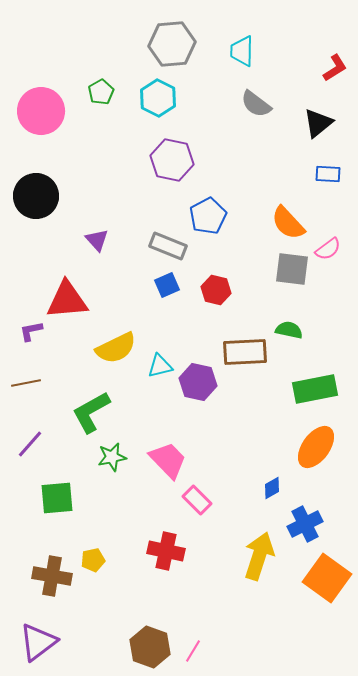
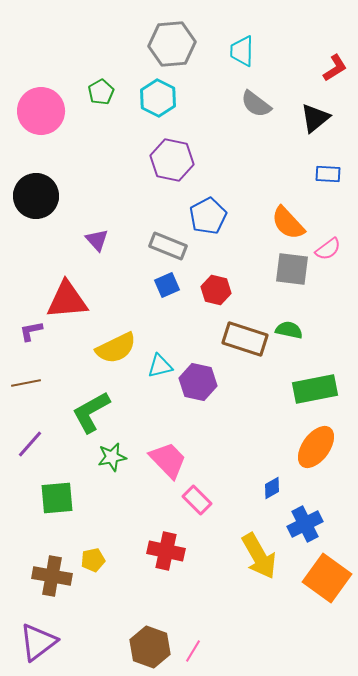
black triangle at (318, 123): moved 3 px left, 5 px up
brown rectangle at (245, 352): moved 13 px up; rotated 21 degrees clockwise
yellow arrow at (259, 556): rotated 132 degrees clockwise
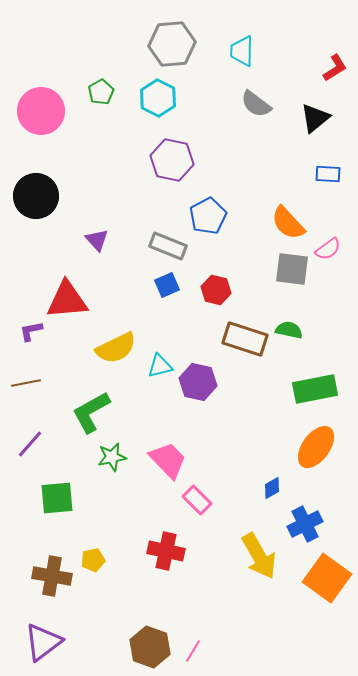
purple triangle at (38, 642): moved 5 px right
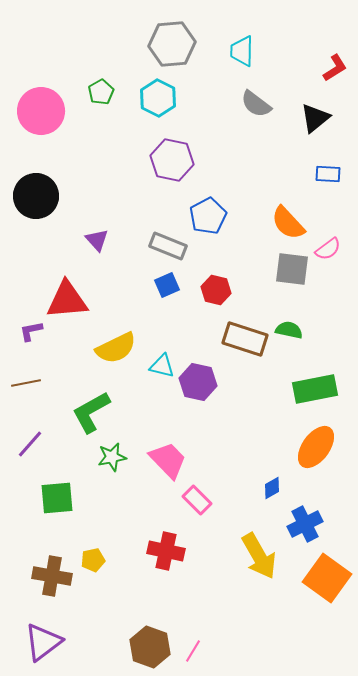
cyan triangle at (160, 366): moved 2 px right; rotated 28 degrees clockwise
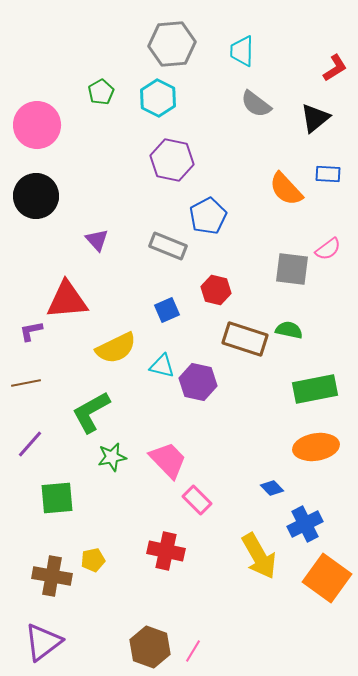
pink circle at (41, 111): moved 4 px left, 14 px down
orange semicircle at (288, 223): moved 2 px left, 34 px up
blue square at (167, 285): moved 25 px down
orange ellipse at (316, 447): rotated 45 degrees clockwise
blue diamond at (272, 488): rotated 75 degrees clockwise
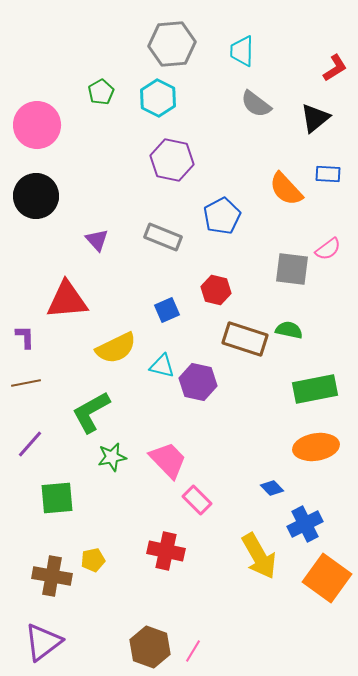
blue pentagon at (208, 216): moved 14 px right
gray rectangle at (168, 246): moved 5 px left, 9 px up
purple L-shape at (31, 331): moved 6 px left, 6 px down; rotated 100 degrees clockwise
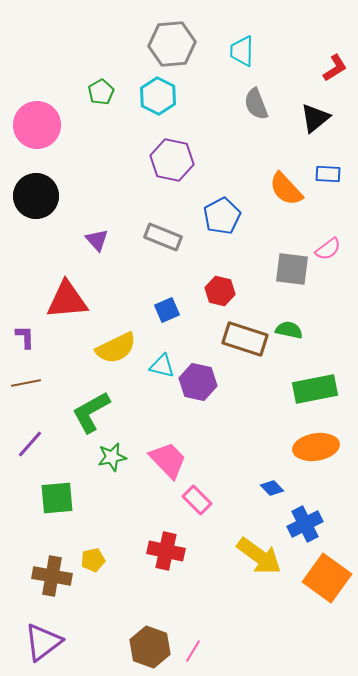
cyan hexagon at (158, 98): moved 2 px up
gray semicircle at (256, 104): rotated 32 degrees clockwise
red hexagon at (216, 290): moved 4 px right, 1 px down
yellow arrow at (259, 556): rotated 24 degrees counterclockwise
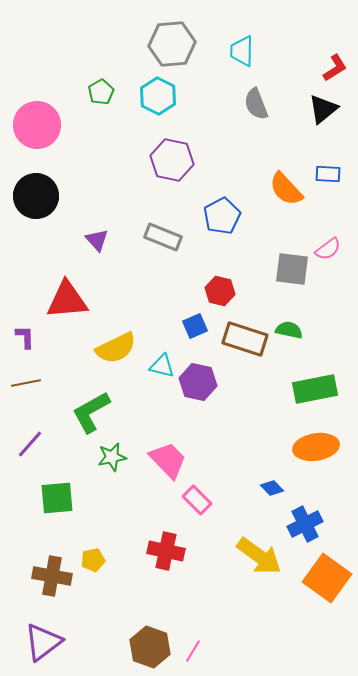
black triangle at (315, 118): moved 8 px right, 9 px up
blue square at (167, 310): moved 28 px right, 16 px down
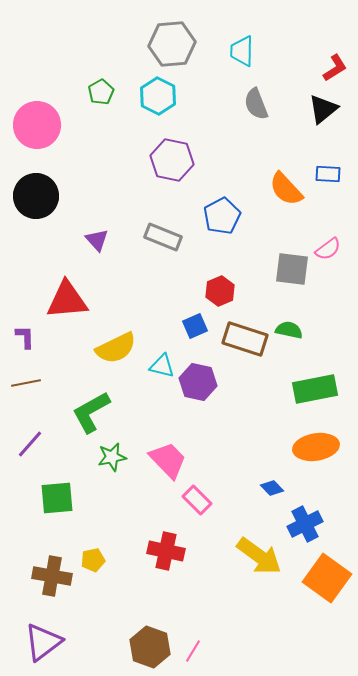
red hexagon at (220, 291): rotated 24 degrees clockwise
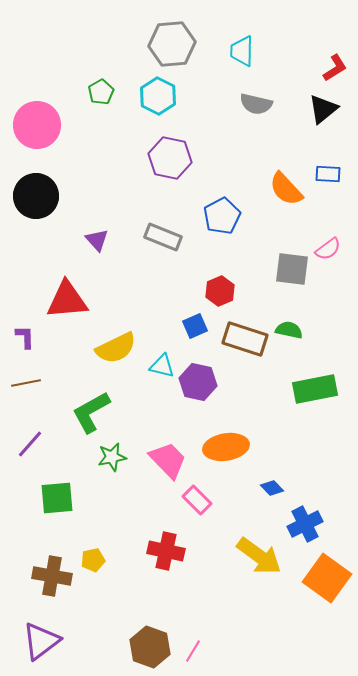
gray semicircle at (256, 104): rotated 56 degrees counterclockwise
purple hexagon at (172, 160): moved 2 px left, 2 px up
orange ellipse at (316, 447): moved 90 px left
purple triangle at (43, 642): moved 2 px left, 1 px up
